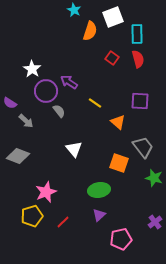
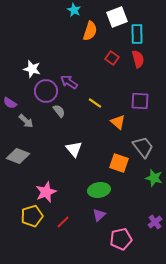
white square: moved 4 px right
white star: rotated 18 degrees counterclockwise
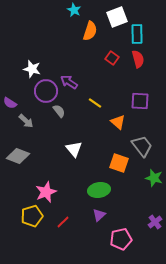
gray trapezoid: moved 1 px left, 1 px up
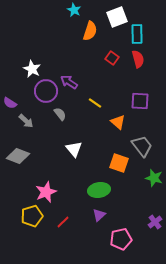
white star: rotated 12 degrees clockwise
gray semicircle: moved 1 px right, 3 px down
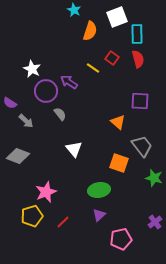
yellow line: moved 2 px left, 35 px up
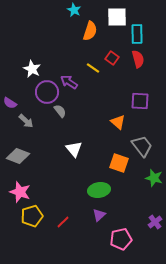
white square: rotated 20 degrees clockwise
purple circle: moved 1 px right, 1 px down
gray semicircle: moved 3 px up
pink star: moved 26 px left; rotated 30 degrees counterclockwise
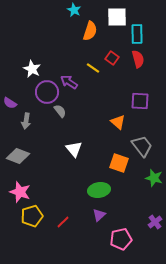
gray arrow: rotated 56 degrees clockwise
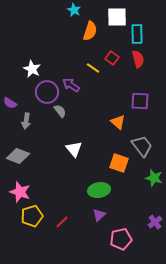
purple arrow: moved 2 px right, 3 px down
red line: moved 1 px left
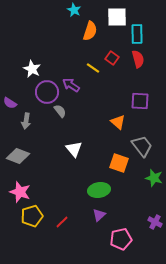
purple cross: rotated 24 degrees counterclockwise
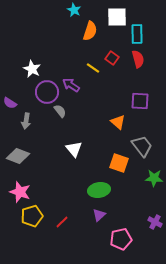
green star: rotated 12 degrees counterclockwise
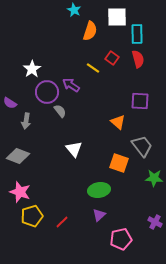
white star: rotated 12 degrees clockwise
